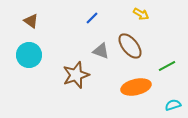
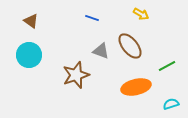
blue line: rotated 64 degrees clockwise
cyan semicircle: moved 2 px left, 1 px up
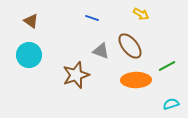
orange ellipse: moved 7 px up; rotated 12 degrees clockwise
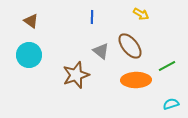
blue line: moved 1 px up; rotated 72 degrees clockwise
gray triangle: rotated 18 degrees clockwise
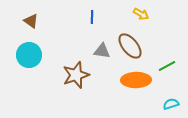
gray triangle: moved 1 px right; rotated 30 degrees counterclockwise
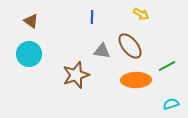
cyan circle: moved 1 px up
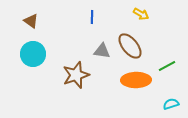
cyan circle: moved 4 px right
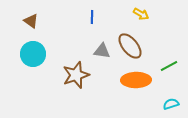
green line: moved 2 px right
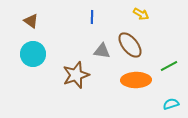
brown ellipse: moved 1 px up
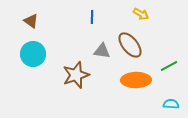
cyan semicircle: rotated 21 degrees clockwise
